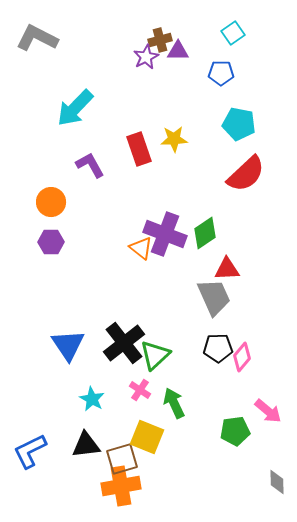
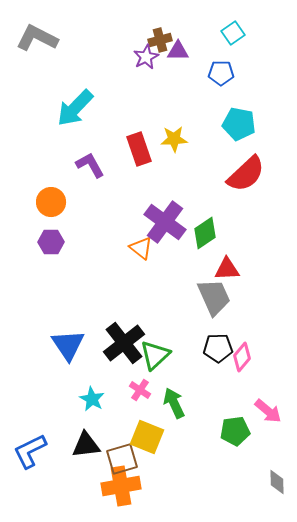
purple cross: moved 12 px up; rotated 15 degrees clockwise
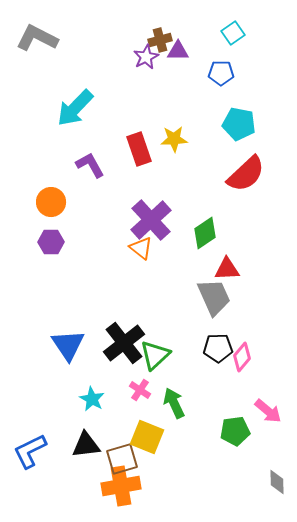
purple cross: moved 14 px left, 2 px up; rotated 12 degrees clockwise
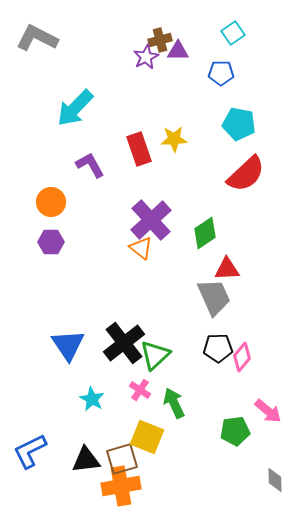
black triangle: moved 15 px down
gray diamond: moved 2 px left, 2 px up
